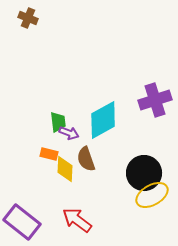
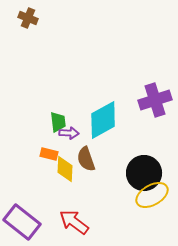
purple arrow: rotated 18 degrees counterclockwise
red arrow: moved 3 px left, 2 px down
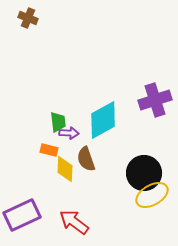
orange rectangle: moved 4 px up
purple rectangle: moved 7 px up; rotated 63 degrees counterclockwise
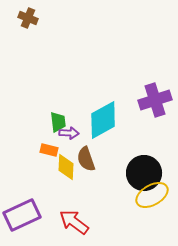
yellow diamond: moved 1 px right, 2 px up
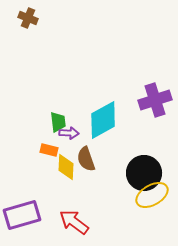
purple rectangle: rotated 9 degrees clockwise
